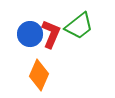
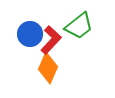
red L-shape: moved 6 px down; rotated 20 degrees clockwise
orange diamond: moved 9 px right, 7 px up
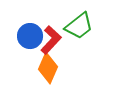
blue circle: moved 2 px down
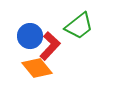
red L-shape: moved 1 px left, 6 px down
orange diamond: moved 11 px left; rotated 64 degrees counterclockwise
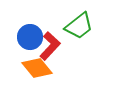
blue circle: moved 1 px down
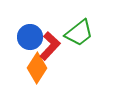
green trapezoid: moved 7 px down
orange diamond: rotated 72 degrees clockwise
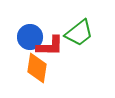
red L-shape: rotated 48 degrees clockwise
orange diamond: rotated 24 degrees counterclockwise
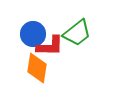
green trapezoid: moved 2 px left
blue circle: moved 3 px right, 3 px up
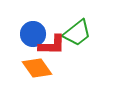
red L-shape: moved 2 px right, 1 px up
orange diamond: rotated 44 degrees counterclockwise
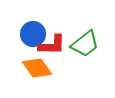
green trapezoid: moved 8 px right, 11 px down
